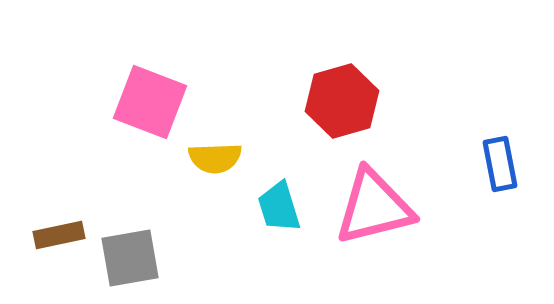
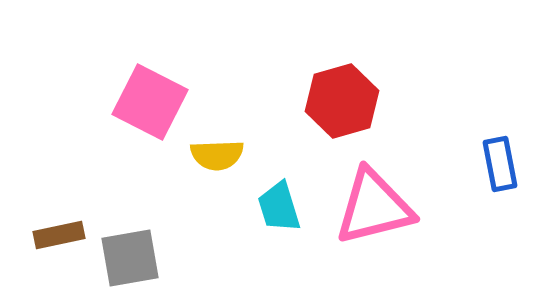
pink square: rotated 6 degrees clockwise
yellow semicircle: moved 2 px right, 3 px up
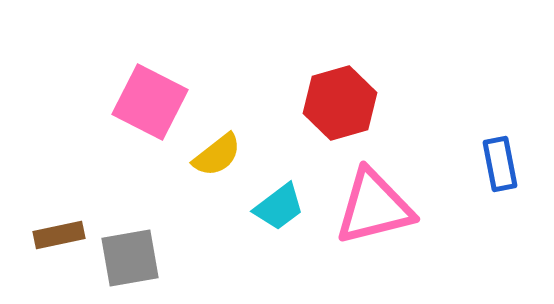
red hexagon: moved 2 px left, 2 px down
yellow semicircle: rotated 36 degrees counterclockwise
cyan trapezoid: rotated 110 degrees counterclockwise
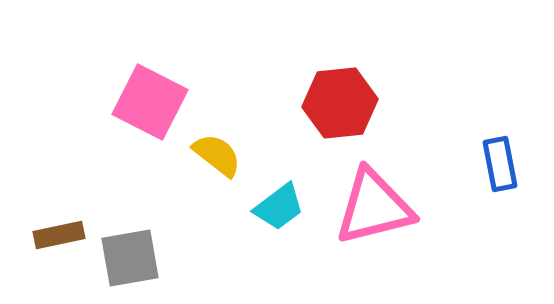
red hexagon: rotated 10 degrees clockwise
yellow semicircle: rotated 104 degrees counterclockwise
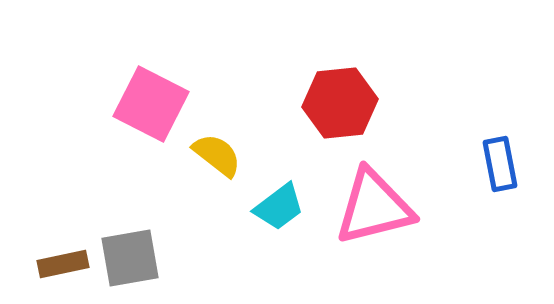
pink square: moved 1 px right, 2 px down
brown rectangle: moved 4 px right, 29 px down
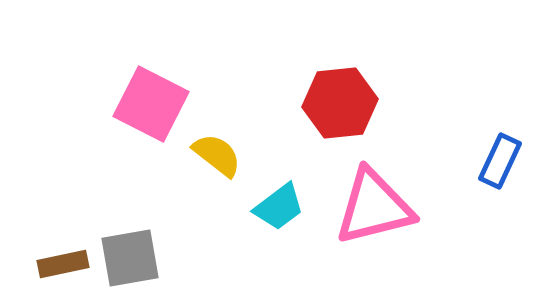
blue rectangle: moved 3 px up; rotated 36 degrees clockwise
